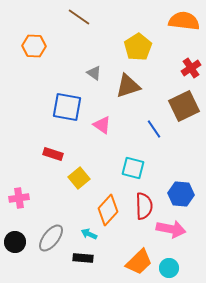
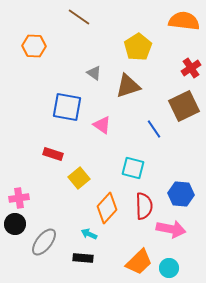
orange diamond: moved 1 px left, 2 px up
gray ellipse: moved 7 px left, 4 px down
black circle: moved 18 px up
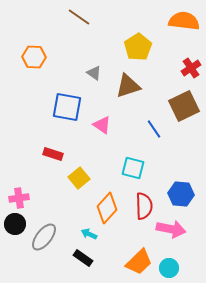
orange hexagon: moved 11 px down
gray ellipse: moved 5 px up
black rectangle: rotated 30 degrees clockwise
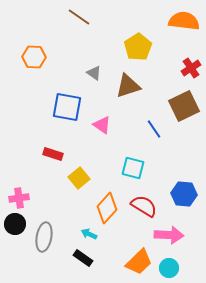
blue hexagon: moved 3 px right
red semicircle: rotated 56 degrees counterclockwise
pink arrow: moved 2 px left, 6 px down; rotated 8 degrees counterclockwise
gray ellipse: rotated 28 degrees counterclockwise
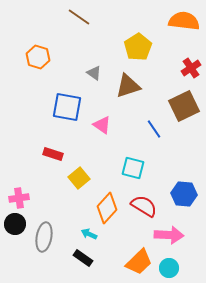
orange hexagon: moved 4 px right; rotated 15 degrees clockwise
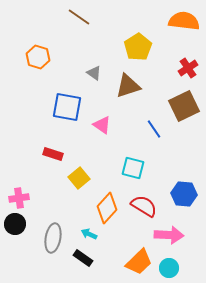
red cross: moved 3 px left
gray ellipse: moved 9 px right, 1 px down
